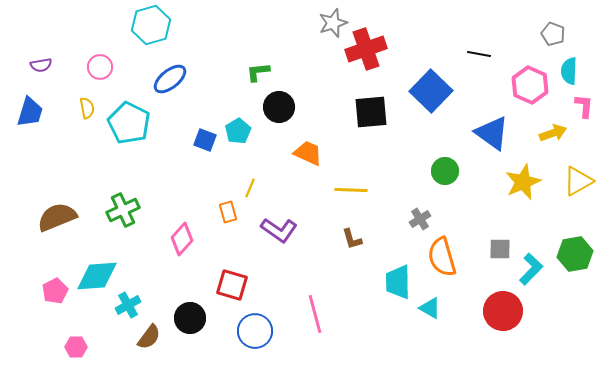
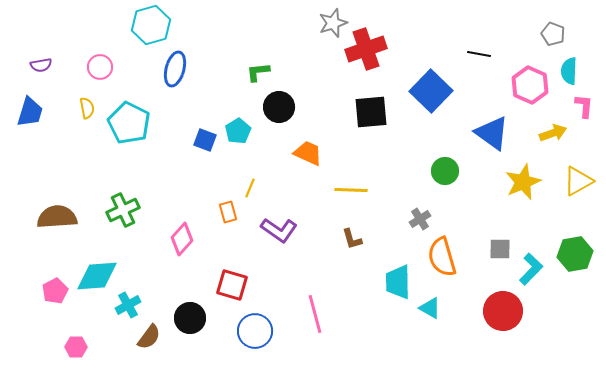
blue ellipse at (170, 79): moved 5 px right, 10 px up; rotated 36 degrees counterclockwise
brown semicircle at (57, 217): rotated 18 degrees clockwise
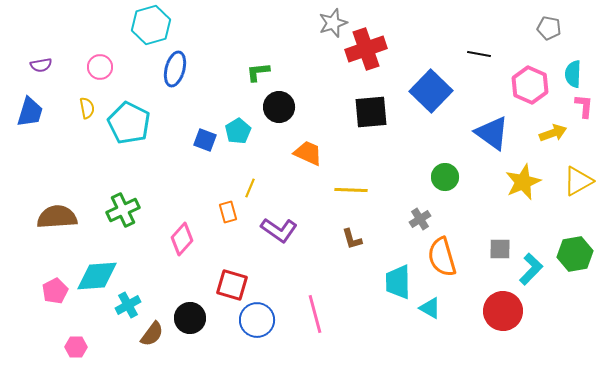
gray pentagon at (553, 34): moved 4 px left, 6 px up; rotated 10 degrees counterclockwise
cyan semicircle at (569, 71): moved 4 px right, 3 px down
green circle at (445, 171): moved 6 px down
blue circle at (255, 331): moved 2 px right, 11 px up
brown semicircle at (149, 337): moved 3 px right, 3 px up
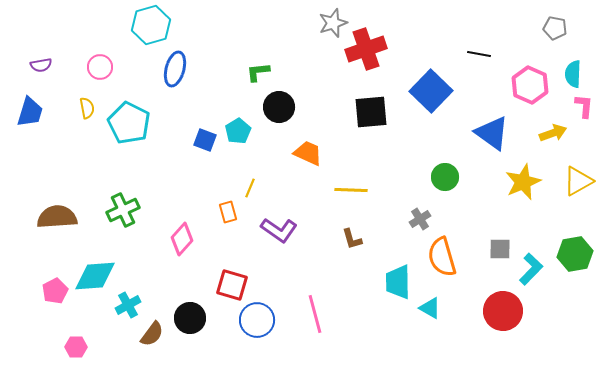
gray pentagon at (549, 28): moved 6 px right
cyan diamond at (97, 276): moved 2 px left
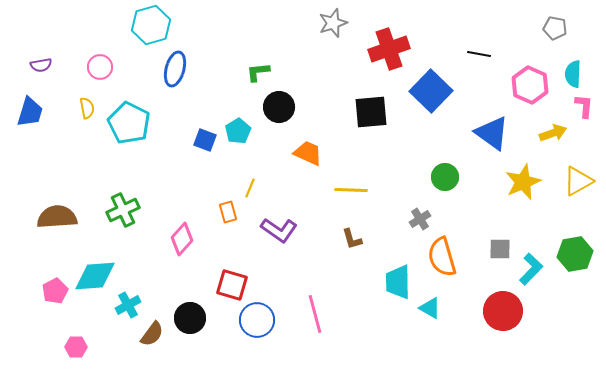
red cross at (366, 49): moved 23 px right
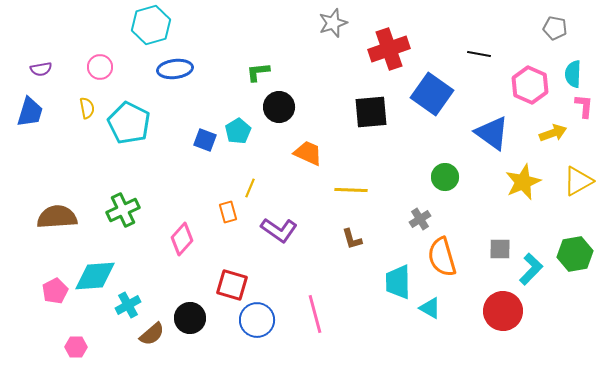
purple semicircle at (41, 65): moved 4 px down
blue ellipse at (175, 69): rotated 68 degrees clockwise
blue square at (431, 91): moved 1 px right, 3 px down; rotated 9 degrees counterclockwise
brown semicircle at (152, 334): rotated 12 degrees clockwise
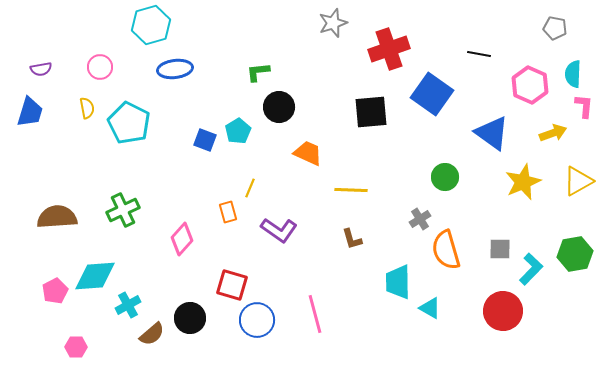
orange semicircle at (442, 257): moved 4 px right, 7 px up
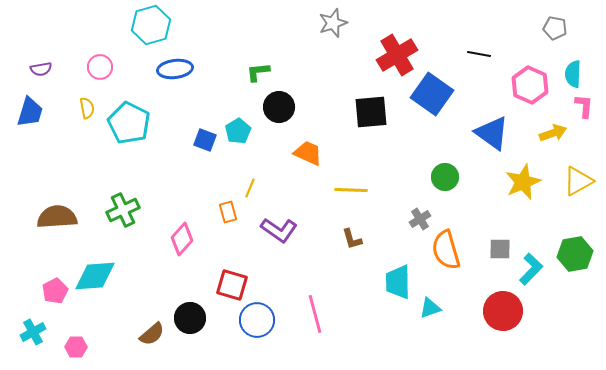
red cross at (389, 49): moved 8 px right, 6 px down; rotated 12 degrees counterclockwise
cyan cross at (128, 305): moved 95 px left, 27 px down
cyan triangle at (430, 308): rotated 50 degrees counterclockwise
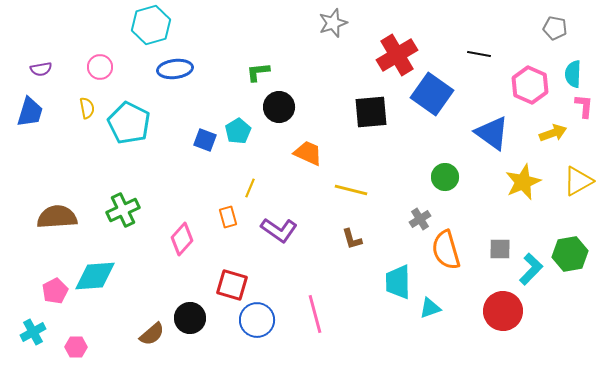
yellow line at (351, 190): rotated 12 degrees clockwise
orange rectangle at (228, 212): moved 5 px down
green hexagon at (575, 254): moved 5 px left
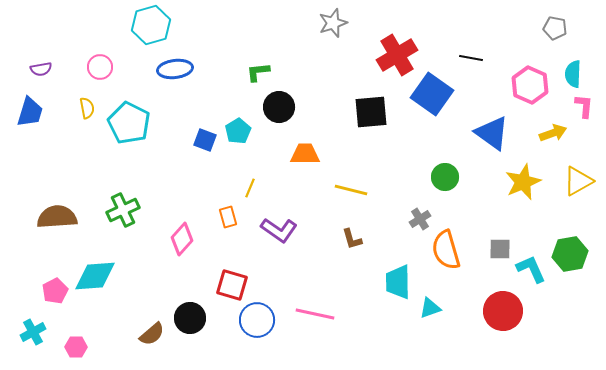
black line at (479, 54): moved 8 px left, 4 px down
orange trapezoid at (308, 153): moved 3 px left, 1 px down; rotated 24 degrees counterclockwise
cyan L-shape at (531, 269): rotated 68 degrees counterclockwise
pink line at (315, 314): rotated 63 degrees counterclockwise
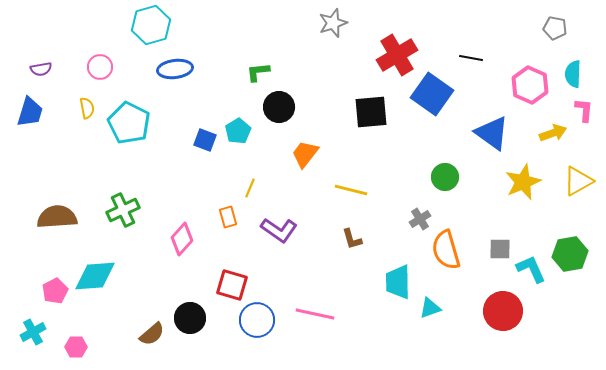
pink L-shape at (584, 106): moved 4 px down
orange trapezoid at (305, 154): rotated 52 degrees counterclockwise
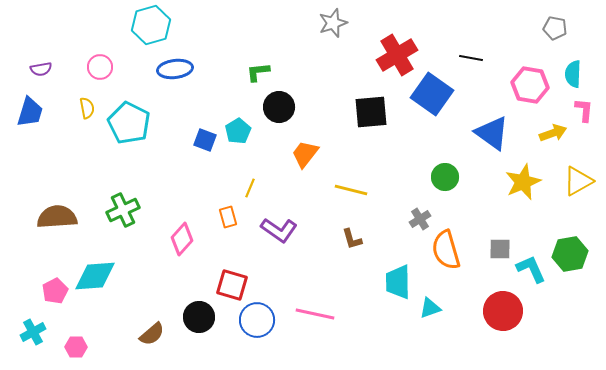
pink hexagon at (530, 85): rotated 15 degrees counterclockwise
black circle at (190, 318): moved 9 px right, 1 px up
